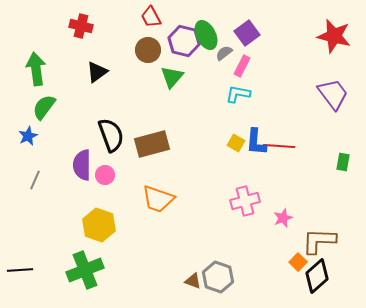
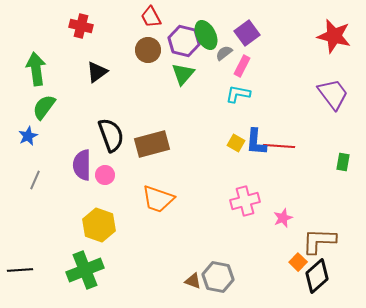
green triangle: moved 11 px right, 3 px up
gray hexagon: rotated 8 degrees counterclockwise
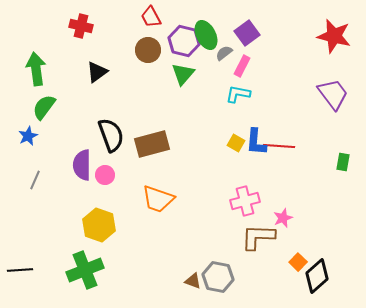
brown L-shape: moved 61 px left, 4 px up
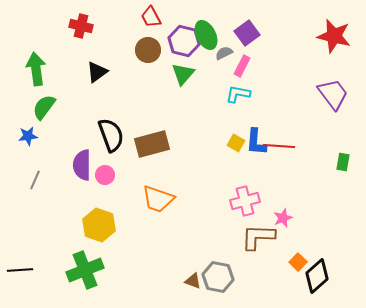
gray semicircle: rotated 12 degrees clockwise
blue star: rotated 18 degrees clockwise
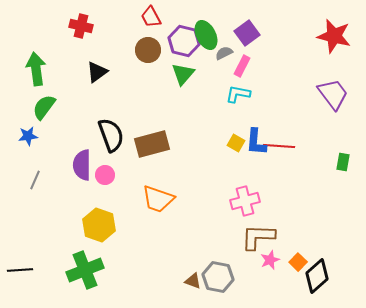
pink star: moved 13 px left, 42 px down
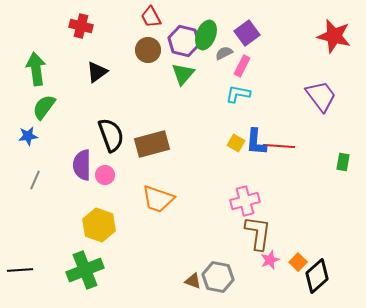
green ellipse: rotated 48 degrees clockwise
purple trapezoid: moved 12 px left, 2 px down
brown L-shape: moved 4 px up; rotated 96 degrees clockwise
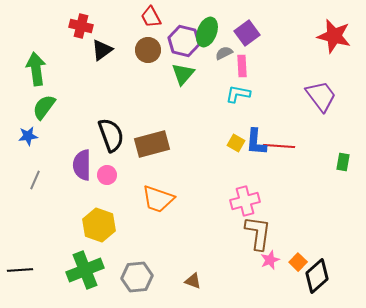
green ellipse: moved 1 px right, 3 px up
pink rectangle: rotated 30 degrees counterclockwise
black triangle: moved 5 px right, 22 px up
pink circle: moved 2 px right
gray hexagon: moved 81 px left; rotated 16 degrees counterclockwise
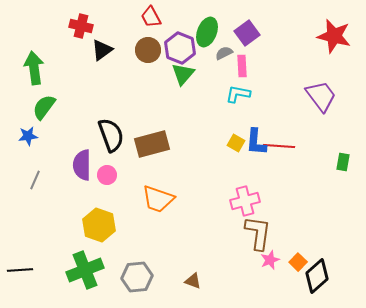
purple hexagon: moved 4 px left, 7 px down; rotated 8 degrees clockwise
green arrow: moved 2 px left, 1 px up
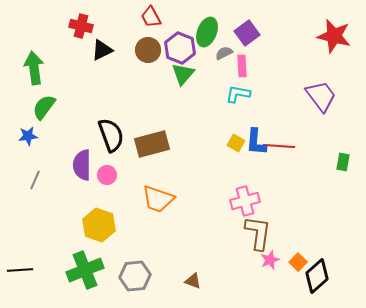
black triangle: rotated 10 degrees clockwise
gray hexagon: moved 2 px left, 1 px up
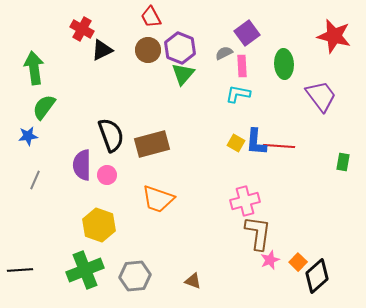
red cross: moved 1 px right, 3 px down; rotated 15 degrees clockwise
green ellipse: moved 77 px right, 32 px down; rotated 24 degrees counterclockwise
